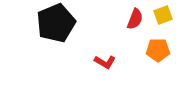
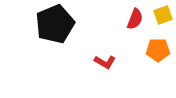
black pentagon: moved 1 px left, 1 px down
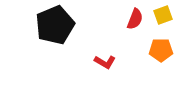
black pentagon: moved 1 px down
orange pentagon: moved 3 px right
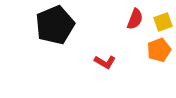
yellow square: moved 7 px down
orange pentagon: moved 2 px left; rotated 20 degrees counterclockwise
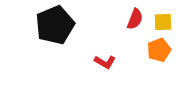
yellow square: rotated 18 degrees clockwise
